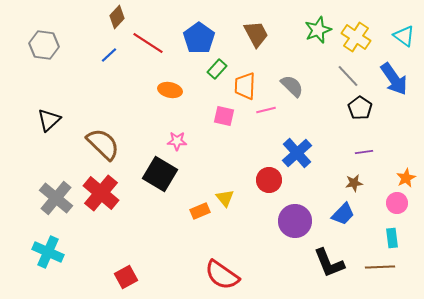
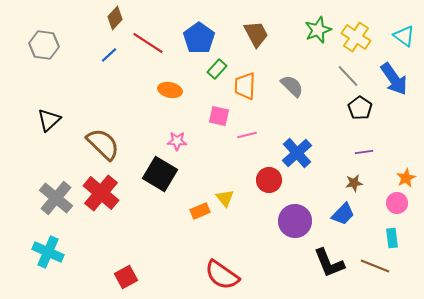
brown diamond: moved 2 px left, 1 px down
pink line: moved 19 px left, 25 px down
pink square: moved 5 px left
brown line: moved 5 px left, 1 px up; rotated 24 degrees clockwise
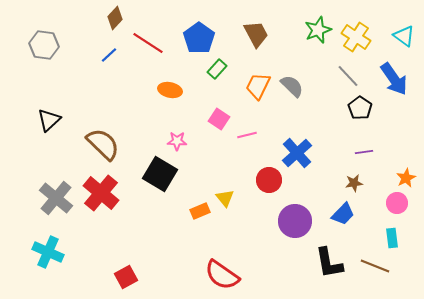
orange trapezoid: moved 13 px right; rotated 24 degrees clockwise
pink square: moved 3 px down; rotated 20 degrees clockwise
black L-shape: rotated 12 degrees clockwise
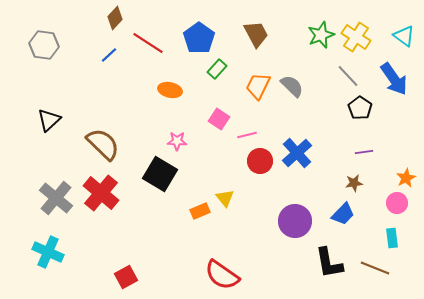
green star: moved 3 px right, 5 px down
red circle: moved 9 px left, 19 px up
brown line: moved 2 px down
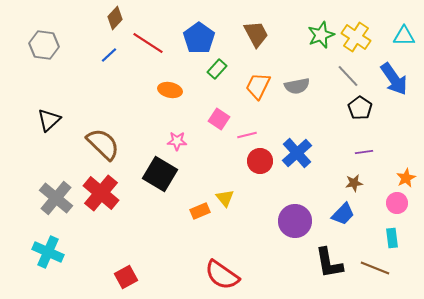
cyan triangle: rotated 35 degrees counterclockwise
gray semicircle: moved 5 px right; rotated 125 degrees clockwise
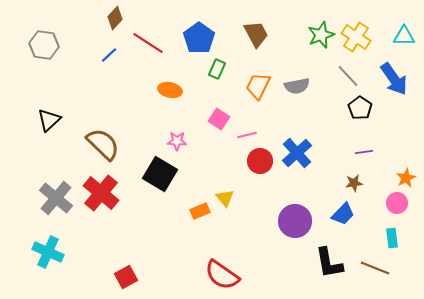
green rectangle: rotated 18 degrees counterclockwise
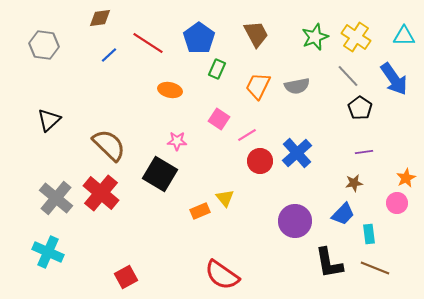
brown diamond: moved 15 px left; rotated 40 degrees clockwise
green star: moved 6 px left, 2 px down
pink line: rotated 18 degrees counterclockwise
brown semicircle: moved 6 px right, 1 px down
cyan rectangle: moved 23 px left, 4 px up
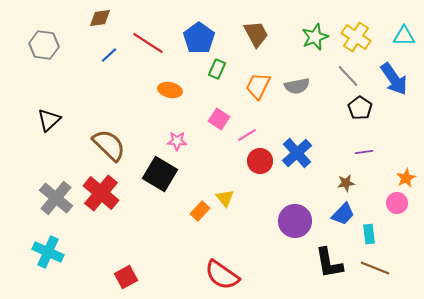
brown star: moved 8 px left
orange rectangle: rotated 24 degrees counterclockwise
